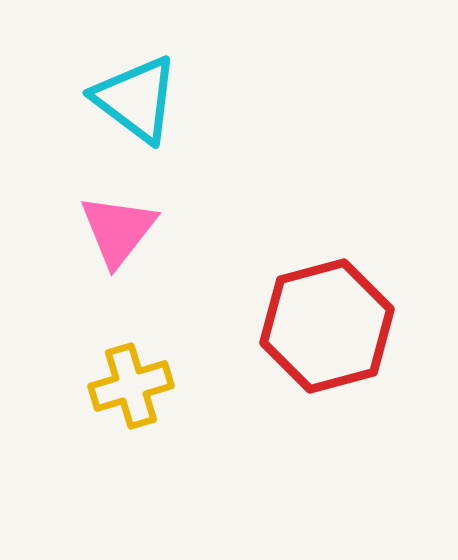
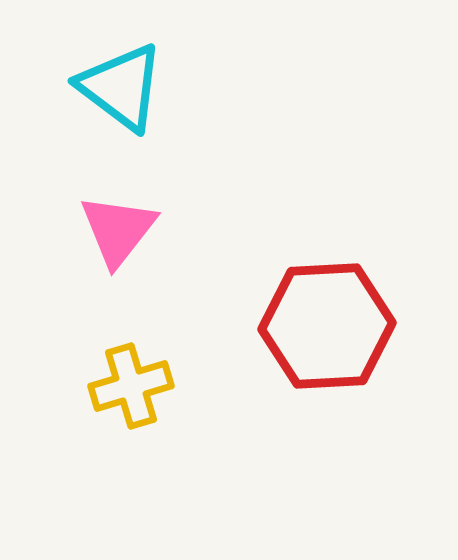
cyan triangle: moved 15 px left, 12 px up
red hexagon: rotated 12 degrees clockwise
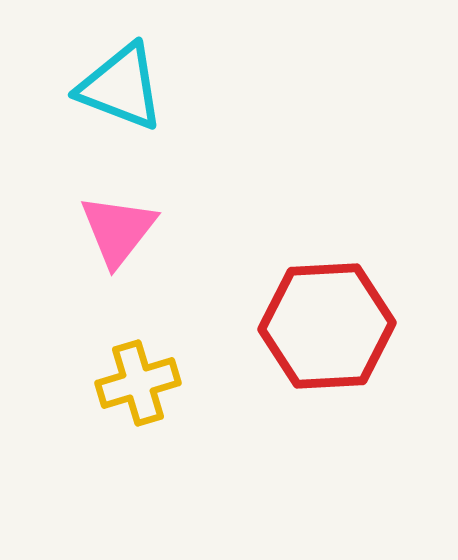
cyan triangle: rotated 16 degrees counterclockwise
yellow cross: moved 7 px right, 3 px up
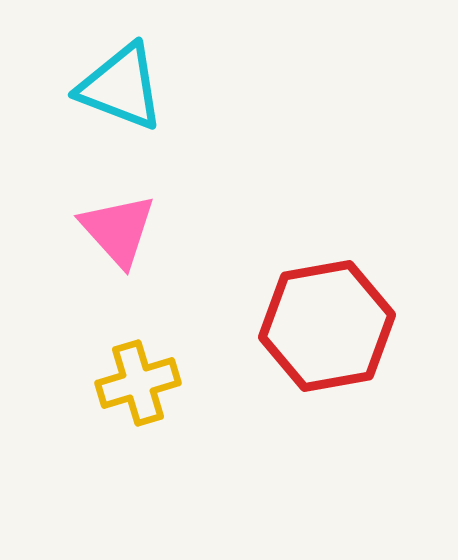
pink triangle: rotated 20 degrees counterclockwise
red hexagon: rotated 7 degrees counterclockwise
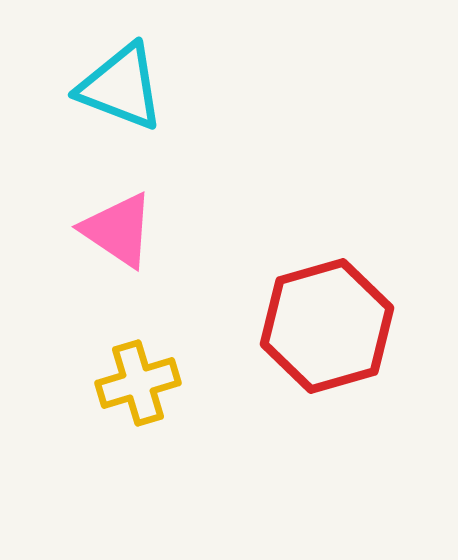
pink triangle: rotated 14 degrees counterclockwise
red hexagon: rotated 6 degrees counterclockwise
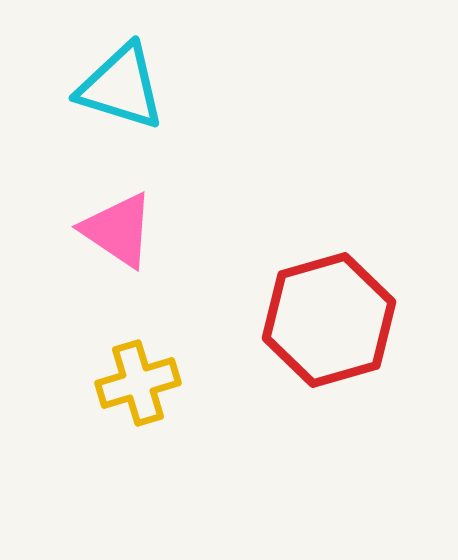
cyan triangle: rotated 4 degrees counterclockwise
red hexagon: moved 2 px right, 6 px up
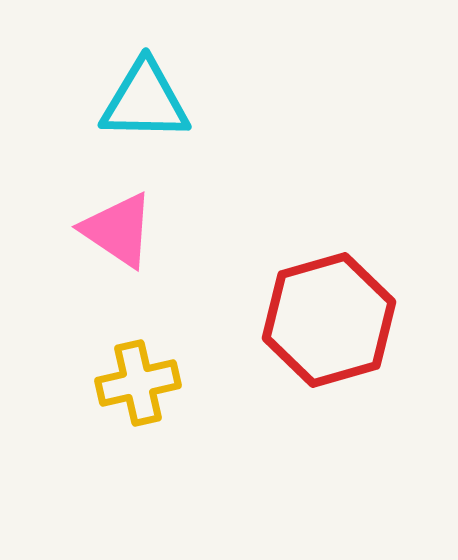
cyan triangle: moved 24 px right, 14 px down; rotated 16 degrees counterclockwise
yellow cross: rotated 4 degrees clockwise
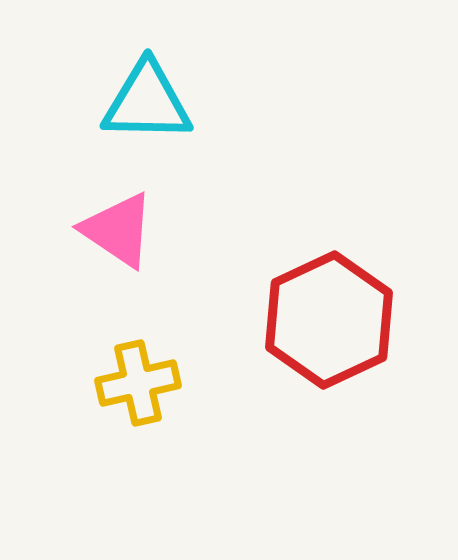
cyan triangle: moved 2 px right, 1 px down
red hexagon: rotated 9 degrees counterclockwise
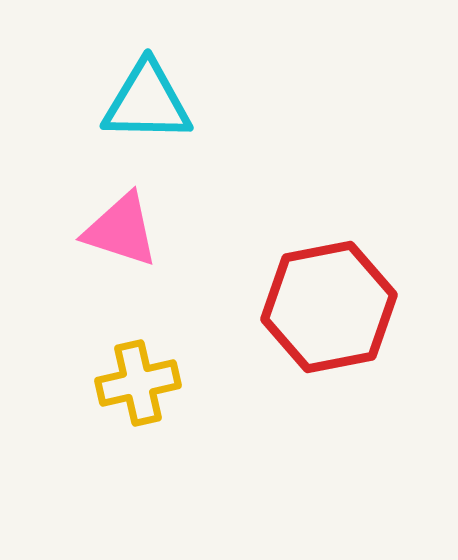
pink triangle: moved 3 px right; rotated 16 degrees counterclockwise
red hexagon: moved 13 px up; rotated 14 degrees clockwise
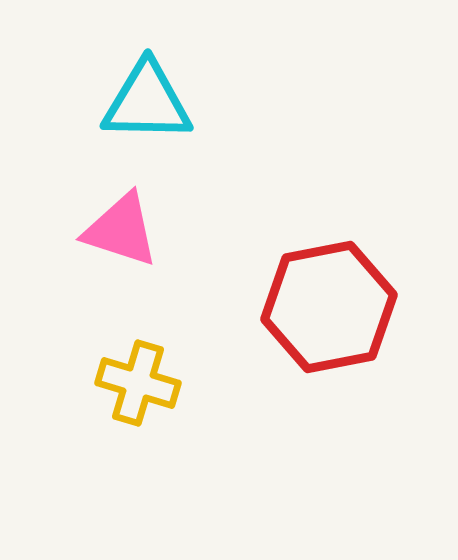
yellow cross: rotated 30 degrees clockwise
